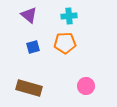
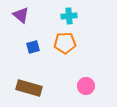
purple triangle: moved 8 px left
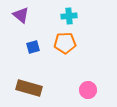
pink circle: moved 2 px right, 4 px down
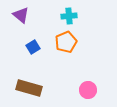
orange pentagon: moved 1 px right, 1 px up; rotated 20 degrees counterclockwise
blue square: rotated 16 degrees counterclockwise
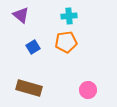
orange pentagon: rotated 15 degrees clockwise
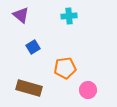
orange pentagon: moved 1 px left, 26 px down
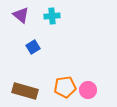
cyan cross: moved 17 px left
orange pentagon: moved 19 px down
brown rectangle: moved 4 px left, 3 px down
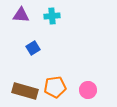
purple triangle: rotated 36 degrees counterclockwise
blue square: moved 1 px down
orange pentagon: moved 10 px left
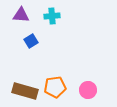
blue square: moved 2 px left, 7 px up
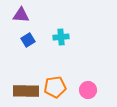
cyan cross: moved 9 px right, 21 px down
blue square: moved 3 px left, 1 px up
brown rectangle: moved 1 px right; rotated 15 degrees counterclockwise
